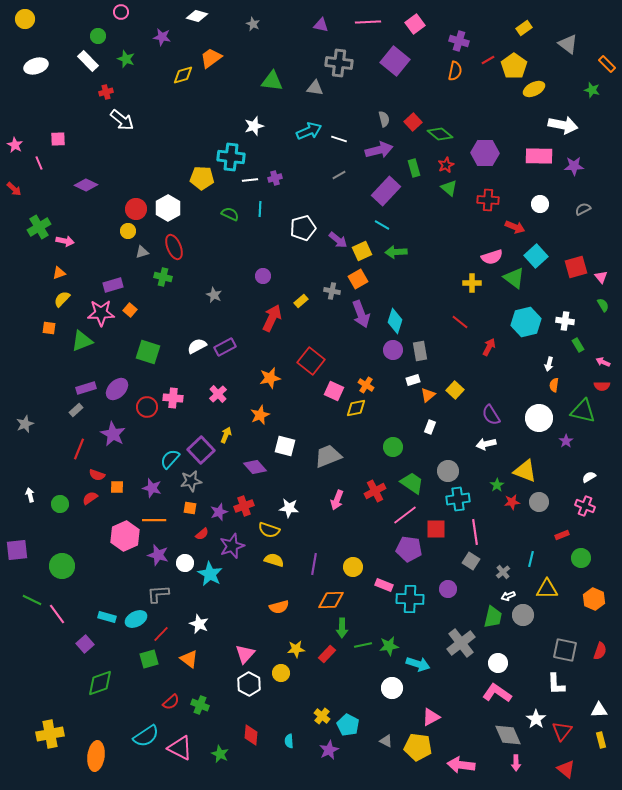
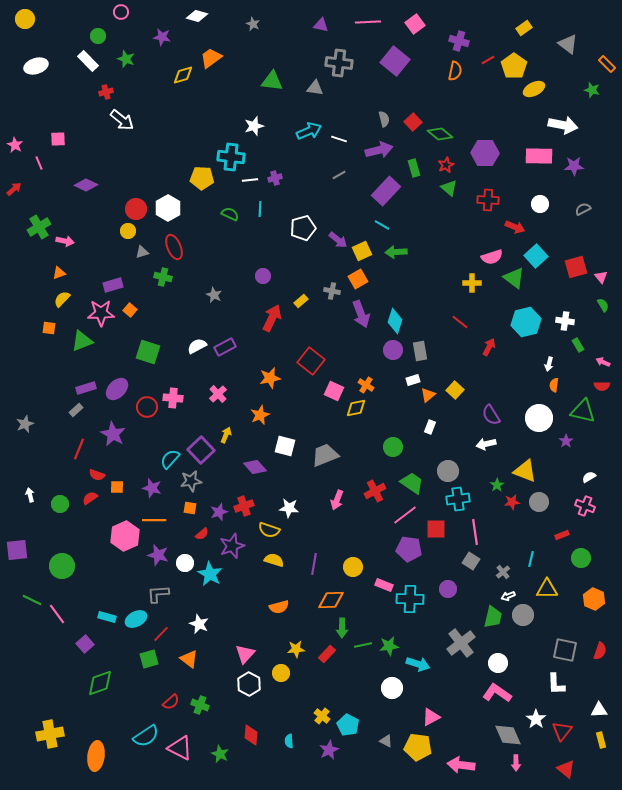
red arrow at (14, 189): rotated 84 degrees counterclockwise
gray trapezoid at (328, 456): moved 3 px left, 1 px up
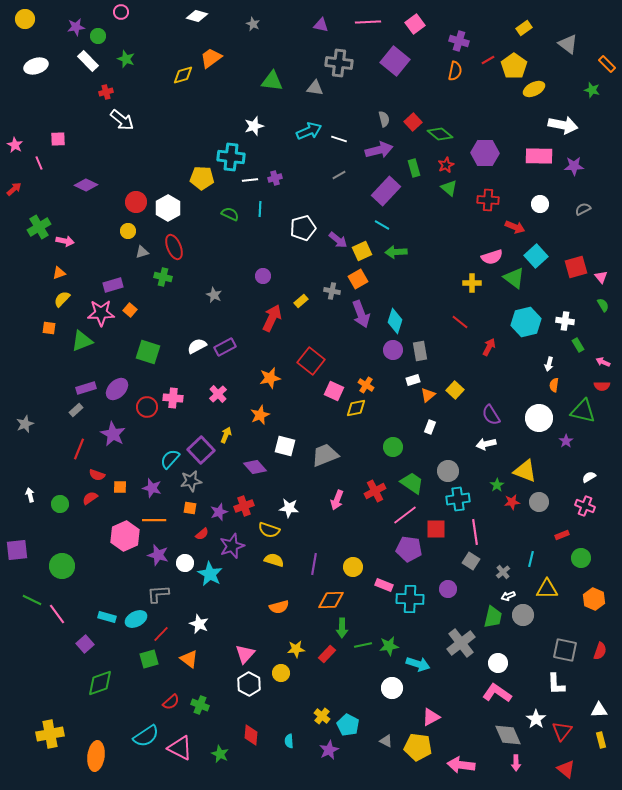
purple star at (162, 37): moved 86 px left, 10 px up; rotated 18 degrees counterclockwise
red circle at (136, 209): moved 7 px up
orange square at (117, 487): moved 3 px right
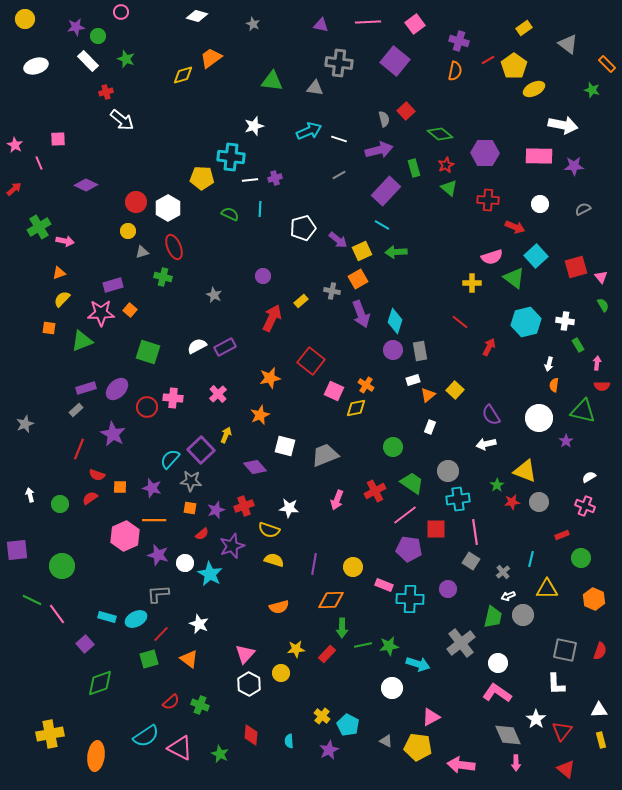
red square at (413, 122): moved 7 px left, 11 px up
pink arrow at (603, 362): moved 6 px left, 1 px down; rotated 72 degrees clockwise
gray star at (191, 481): rotated 15 degrees clockwise
purple star at (219, 512): moved 3 px left, 2 px up
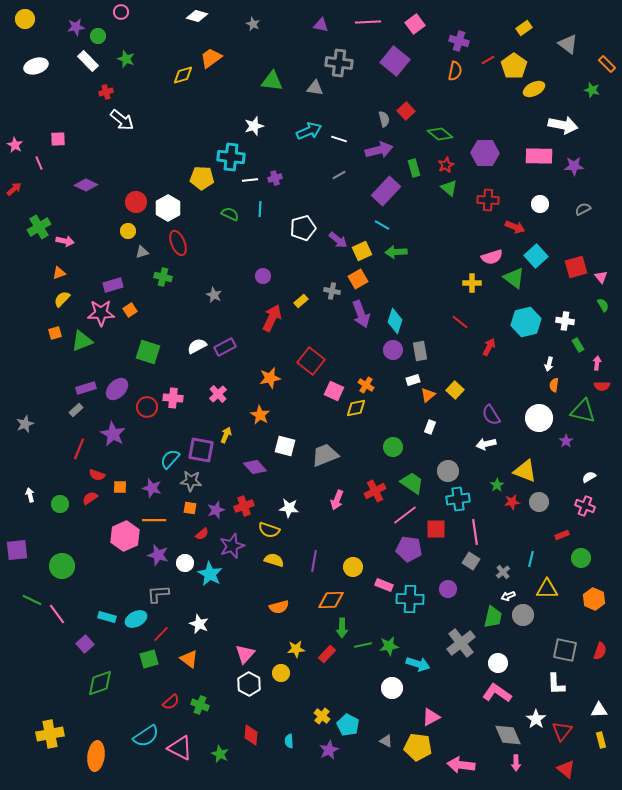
red ellipse at (174, 247): moved 4 px right, 4 px up
orange square at (130, 310): rotated 16 degrees clockwise
orange square at (49, 328): moved 6 px right, 5 px down; rotated 24 degrees counterclockwise
orange star at (260, 415): rotated 18 degrees counterclockwise
purple square at (201, 450): rotated 36 degrees counterclockwise
purple line at (314, 564): moved 3 px up
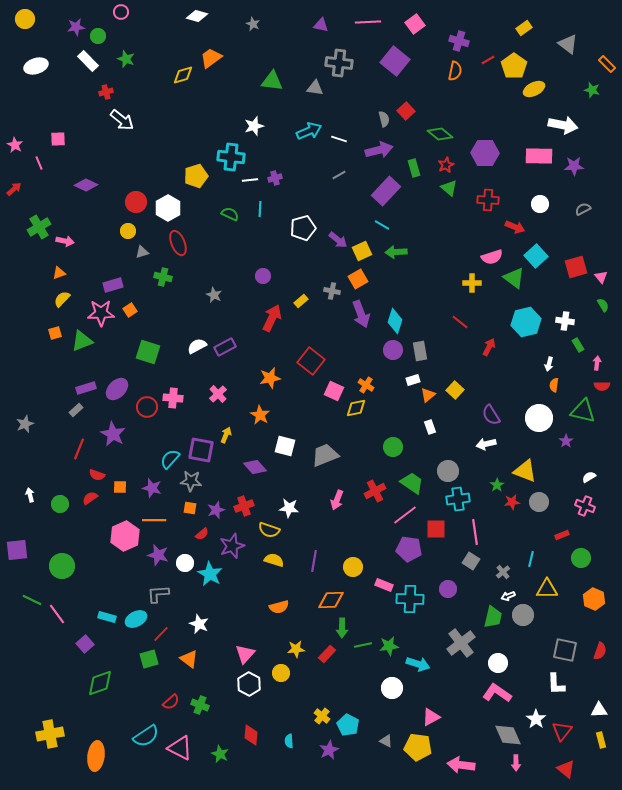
yellow pentagon at (202, 178): moved 6 px left, 2 px up; rotated 20 degrees counterclockwise
white rectangle at (430, 427): rotated 40 degrees counterclockwise
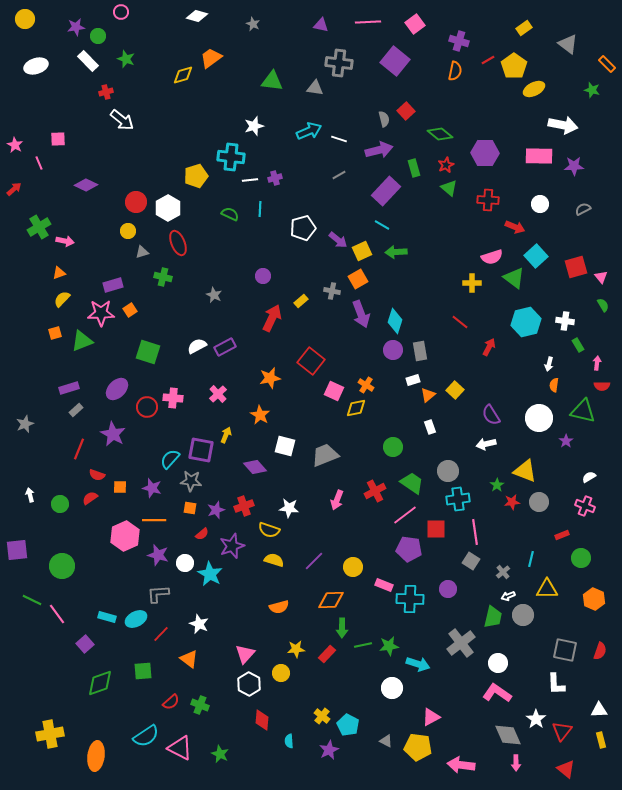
purple rectangle at (86, 388): moved 17 px left
purple line at (314, 561): rotated 35 degrees clockwise
green square at (149, 659): moved 6 px left, 12 px down; rotated 12 degrees clockwise
red diamond at (251, 735): moved 11 px right, 15 px up
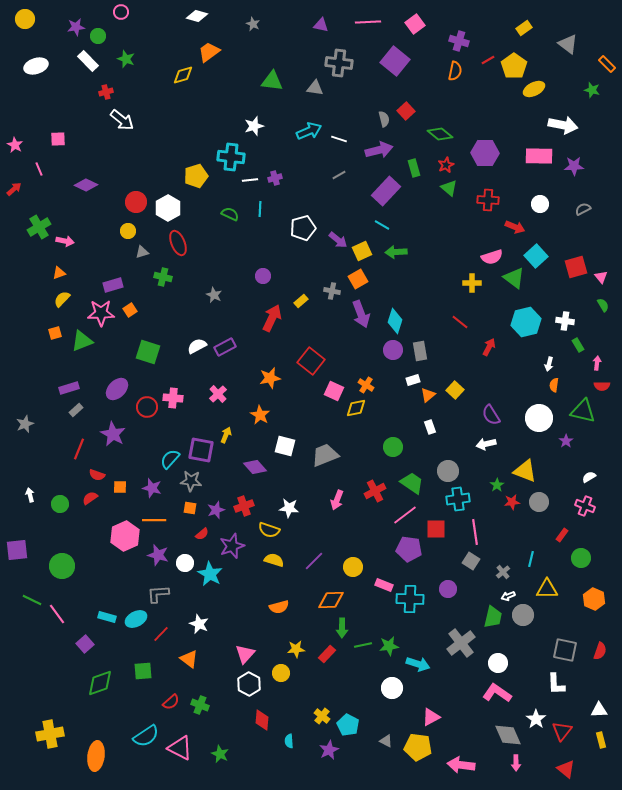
orange trapezoid at (211, 58): moved 2 px left, 6 px up
pink line at (39, 163): moved 6 px down
red rectangle at (562, 535): rotated 32 degrees counterclockwise
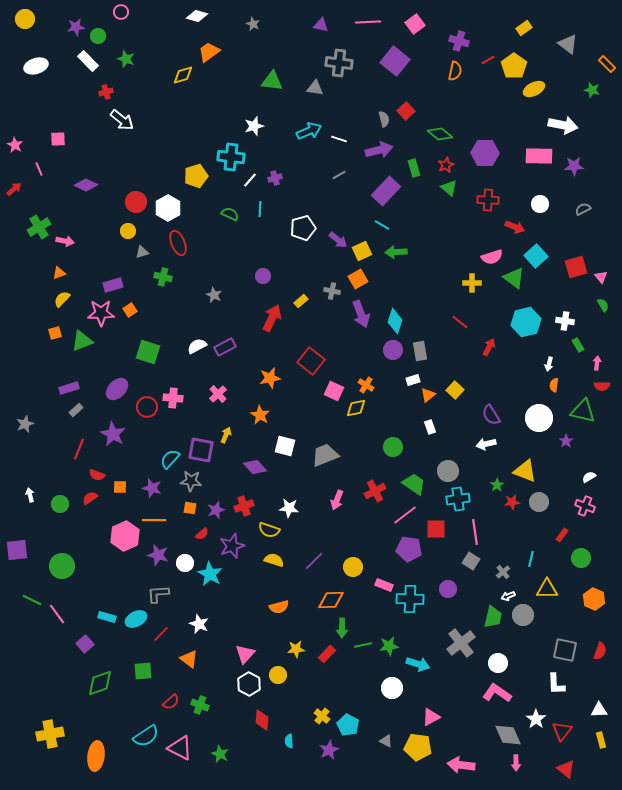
white line at (250, 180): rotated 42 degrees counterclockwise
green trapezoid at (412, 483): moved 2 px right, 1 px down
yellow circle at (281, 673): moved 3 px left, 2 px down
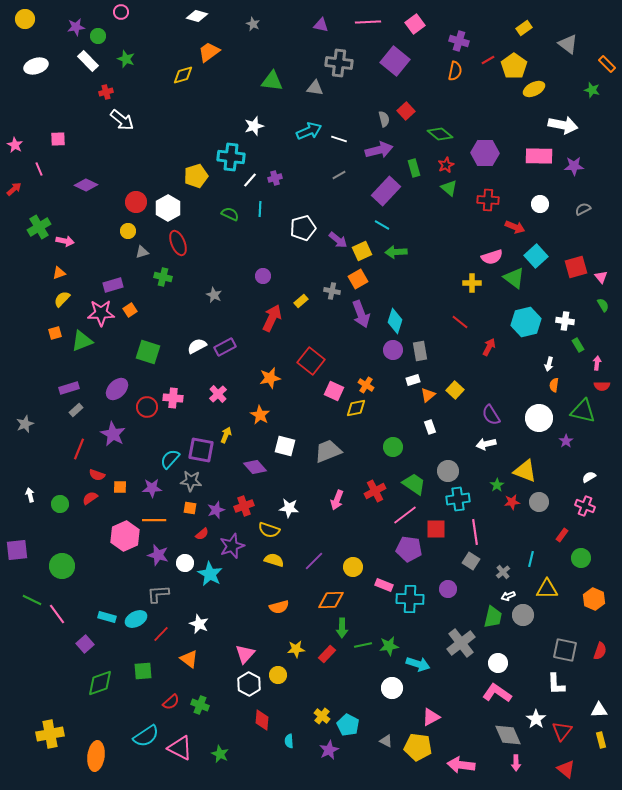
gray trapezoid at (325, 455): moved 3 px right, 4 px up
purple star at (152, 488): rotated 18 degrees counterclockwise
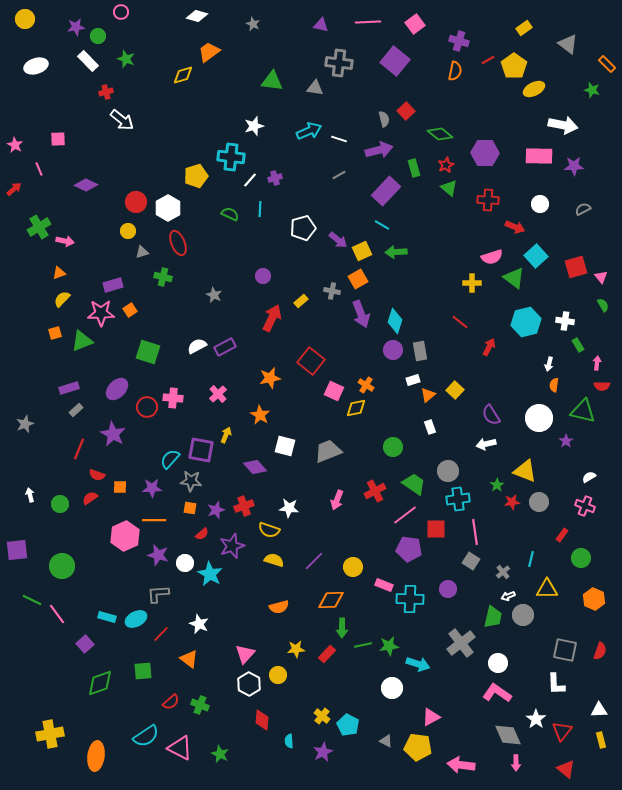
purple star at (329, 750): moved 6 px left, 2 px down
